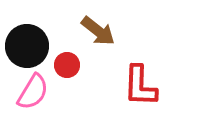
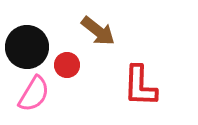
black circle: moved 1 px down
pink semicircle: moved 1 px right, 2 px down
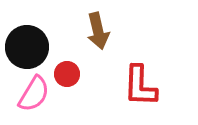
brown arrow: rotated 39 degrees clockwise
red circle: moved 9 px down
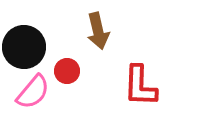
black circle: moved 3 px left
red circle: moved 3 px up
pink semicircle: moved 1 px left, 2 px up; rotated 9 degrees clockwise
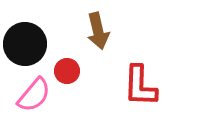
black circle: moved 1 px right, 3 px up
pink semicircle: moved 1 px right, 3 px down
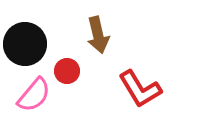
brown arrow: moved 4 px down
red L-shape: moved 3 px down; rotated 33 degrees counterclockwise
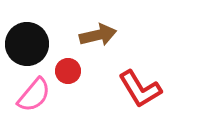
brown arrow: rotated 90 degrees counterclockwise
black circle: moved 2 px right
red circle: moved 1 px right
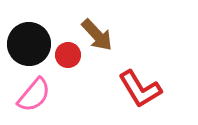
brown arrow: moved 1 px left; rotated 60 degrees clockwise
black circle: moved 2 px right
red circle: moved 16 px up
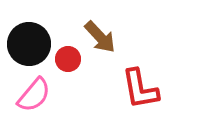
brown arrow: moved 3 px right, 2 px down
red circle: moved 4 px down
red L-shape: rotated 21 degrees clockwise
